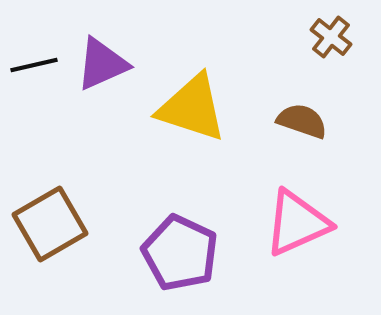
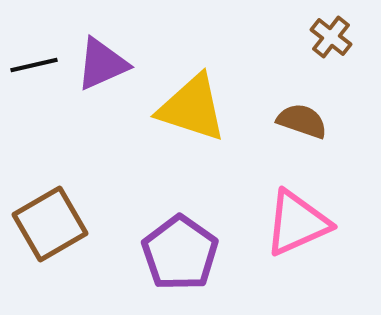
purple pentagon: rotated 10 degrees clockwise
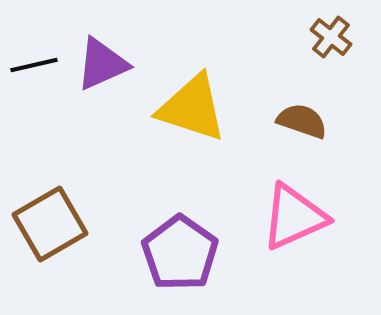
pink triangle: moved 3 px left, 6 px up
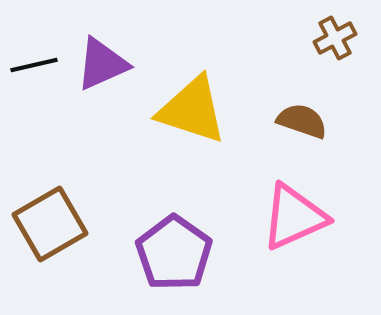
brown cross: moved 4 px right, 1 px down; rotated 24 degrees clockwise
yellow triangle: moved 2 px down
purple pentagon: moved 6 px left
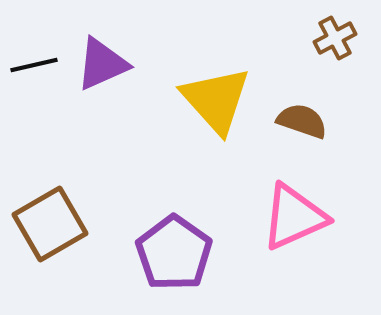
yellow triangle: moved 24 px right, 10 px up; rotated 30 degrees clockwise
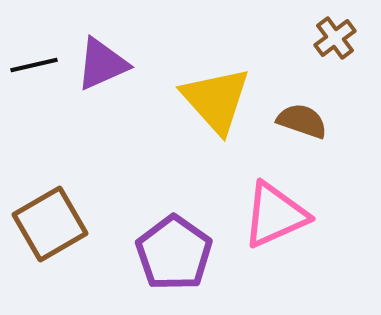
brown cross: rotated 9 degrees counterclockwise
pink triangle: moved 19 px left, 2 px up
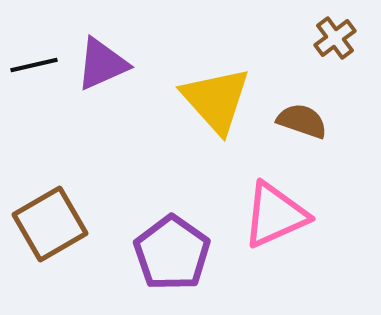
purple pentagon: moved 2 px left
